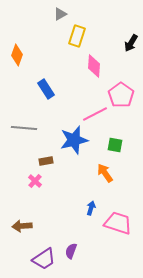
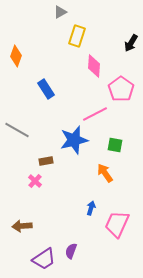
gray triangle: moved 2 px up
orange diamond: moved 1 px left, 1 px down
pink pentagon: moved 6 px up
gray line: moved 7 px left, 2 px down; rotated 25 degrees clockwise
pink trapezoid: moved 1 px left, 1 px down; rotated 84 degrees counterclockwise
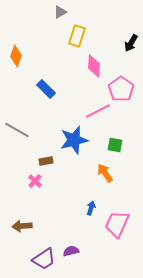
blue rectangle: rotated 12 degrees counterclockwise
pink line: moved 3 px right, 3 px up
purple semicircle: rotated 56 degrees clockwise
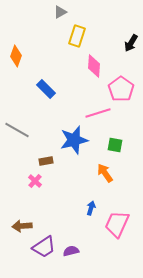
pink line: moved 2 px down; rotated 10 degrees clockwise
purple trapezoid: moved 12 px up
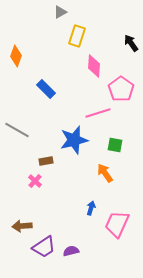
black arrow: rotated 114 degrees clockwise
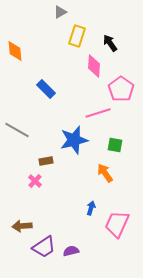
black arrow: moved 21 px left
orange diamond: moved 1 px left, 5 px up; rotated 25 degrees counterclockwise
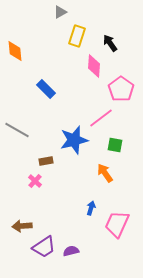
pink line: moved 3 px right, 5 px down; rotated 20 degrees counterclockwise
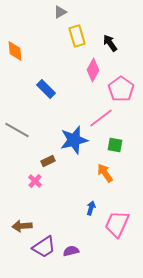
yellow rectangle: rotated 35 degrees counterclockwise
pink diamond: moved 1 px left, 4 px down; rotated 25 degrees clockwise
brown rectangle: moved 2 px right; rotated 16 degrees counterclockwise
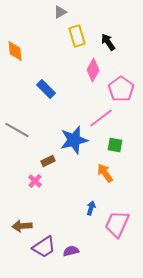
black arrow: moved 2 px left, 1 px up
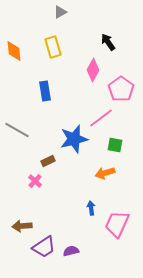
yellow rectangle: moved 24 px left, 11 px down
orange diamond: moved 1 px left
blue rectangle: moved 1 px left, 2 px down; rotated 36 degrees clockwise
blue star: moved 1 px up
orange arrow: rotated 72 degrees counterclockwise
blue arrow: rotated 24 degrees counterclockwise
